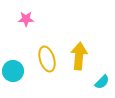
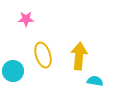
yellow ellipse: moved 4 px left, 4 px up
cyan semicircle: moved 7 px left, 1 px up; rotated 126 degrees counterclockwise
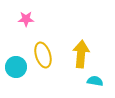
yellow arrow: moved 2 px right, 2 px up
cyan circle: moved 3 px right, 4 px up
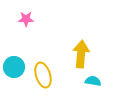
yellow ellipse: moved 20 px down
cyan circle: moved 2 px left
cyan semicircle: moved 2 px left
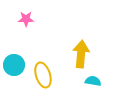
cyan circle: moved 2 px up
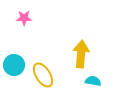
pink star: moved 2 px left, 1 px up
yellow ellipse: rotated 15 degrees counterclockwise
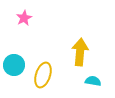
pink star: rotated 28 degrees counterclockwise
yellow arrow: moved 1 px left, 2 px up
yellow ellipse: rotated 50 degrees clockwise
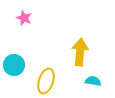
pink star: rotated 21 degrees counterclockwise
yellow ellipse: moved 3 px right, 6 px down
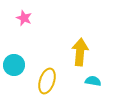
yellow ellipse: moved 1 px right
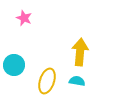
cyan semicircle: moved 16 px left
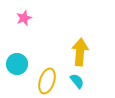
pink star: rotated 28 degrees clockwise
cyan circle: moved 3 px right, 1 px up
cyan semicircle: rotated 42 degrees clockwise
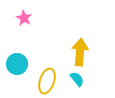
pink star: rotated 21 degrees counterclockwise
cyan semicircle: moved 2 px up
